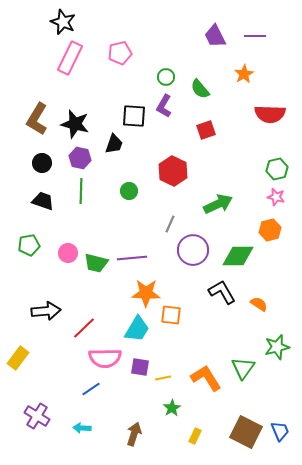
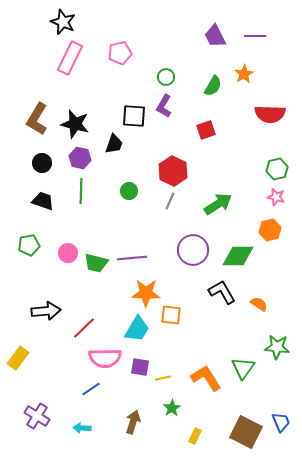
green semicircle at (200, 89): moved 13 px right, 3 px up; rotated 110 degrees counterclockwise
green arrow at (218, 204): rotated 8 degrees counterclockwise
gray line at (170, 224): moved 23 px up
green star at (277, 347): rotated 20 degrees clockwise
blue trapezoid at (280, 431): moved 1 px right, 9 px up
brown arrow at (134, 434): moved 1 px left, 12 px up
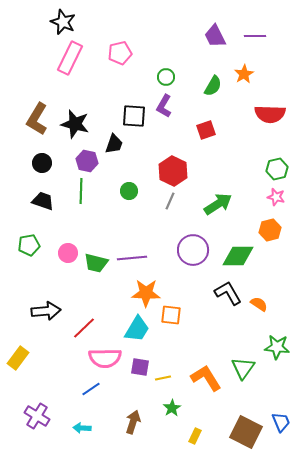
purple hexagon at (80, 158): moved 7 px right, 3 px down
black L-shape at (222, 292): moved 6 px right, 1 px down
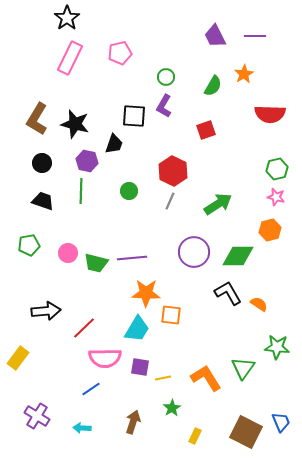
black star at (63, 22): moved 4 px right, 4 px up; rotated 15 degrees clockwise
purple circle at (193, 250): moved 1 px right, 2 px down
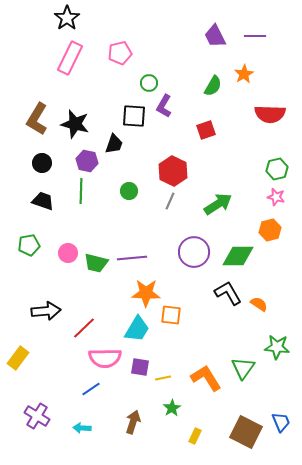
green circle at (166, 77): moved 17 px left, 6 px down
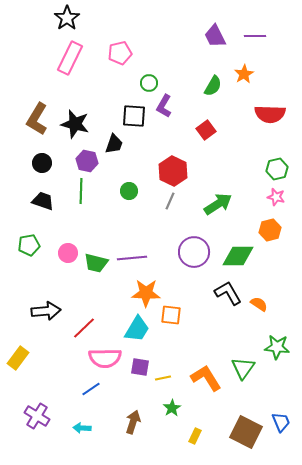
red square at (206, 130): rotated 18 degrees counterclockwise
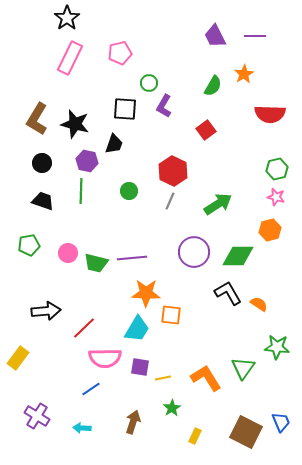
black square at (134, 116): moved 9 px left, 7 px up
